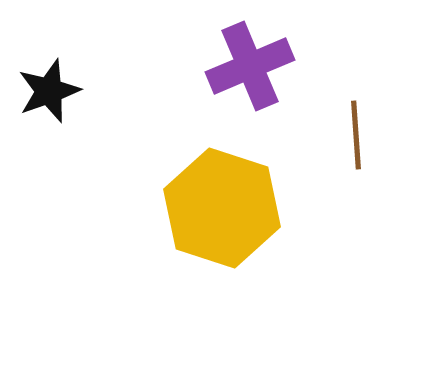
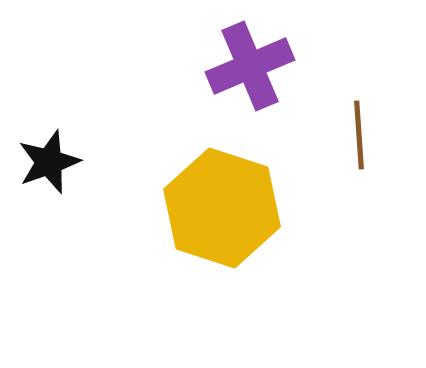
black star: moved 71 px down
brown line: moved 3 px right
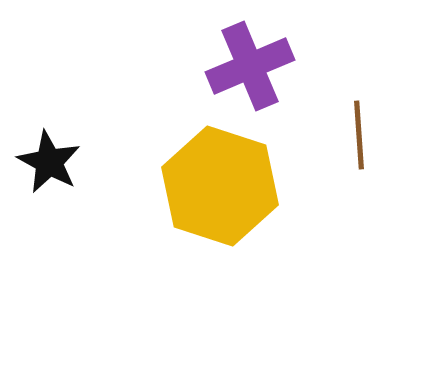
black star: rotated 24 degrees counterclockwise
yellow hexagon: moved 2 px left, 22 px up
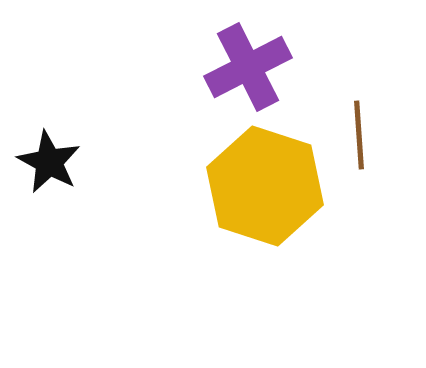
purple cross: moved 2 px left, 1 px down; rotated 4 degrees counterclockwise
yellow hexagon: moved 45 px right
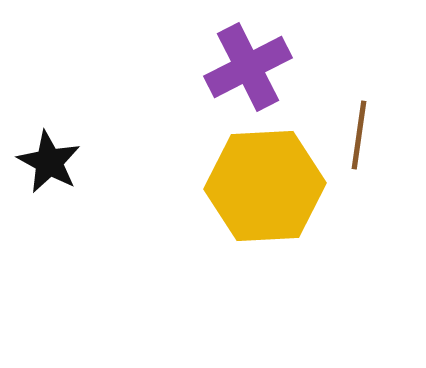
brown line: rotated 12 degrees clockwise
yellow hexagon: rotated 21 degrees counterclockwise
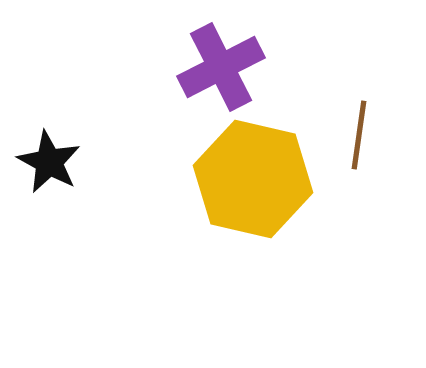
purple cross: moved 27 px left
yellow hexagon: moved 12 px left, 7 px up; rotated 16 degrees clockwise
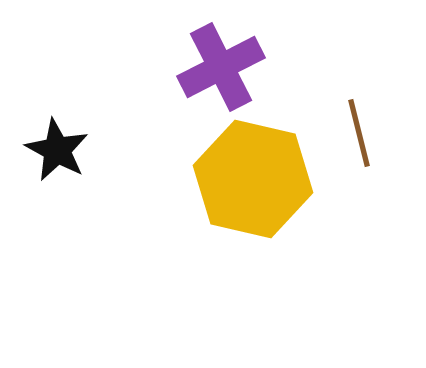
brown line: moved 2 px up; rotated 22 degrees counterclockwise
black star: moved 8 px right, 12 px up
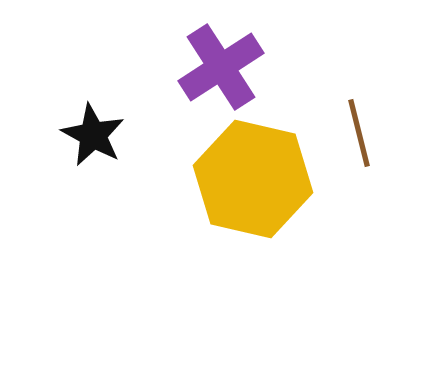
purple cross: rotated 6 degrees counterclockwise
black star: moved 36 px right, 15 px up
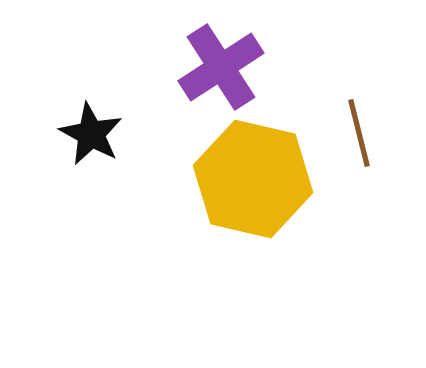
black star: moved 2 px left, 1 px up
